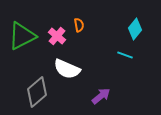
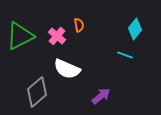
green triangle: moved 2 px left
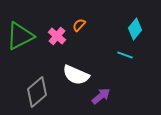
orange semicircle: rotated 128 degrees counterclockwise
white semicircle: moved 9 px right, 6 px down
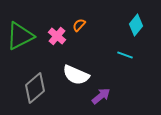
cyan diamond: moved 1 px right, 4 px up
gray diamond: moved 2 px left, 4 px up
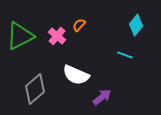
gray diamond: moved 1 px down
purple arrow: moved 1 px right, 1 px down
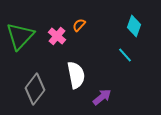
cyan diamond: moved 2 px left, 1 px down; rotated 20 degrees counterclockwise
green triangle: rotated 20 degrees counterclockwise
cyan line: rotated 28 degrees clockwise
white semicircle: rotated 124 degrees counterclockwise
gray diamond: rotated 12 degrees counterclockwise
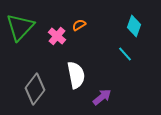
orange semicircle: rotated 16 degrees clockwise
green triangle: moved 9 px up
cyan line: moved 1 px up
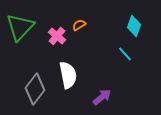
white semicircle: moved 8 px left
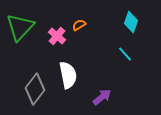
cyan diamond: moved 3 px left, 4 px up
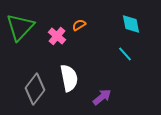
cyan diamond: moved 2 px down; rotated 30 degrees counterclockwise
white semicircle: moved 1 px right, 3 px down
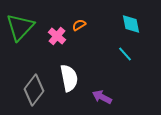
gray diamond: moved 1 px left, 1 px down
purple arrow: rotated 114 degrees counterclockwise
